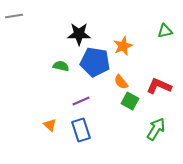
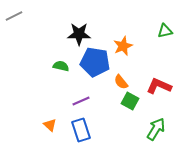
gray line: rotated 18 degrees counterclockwise
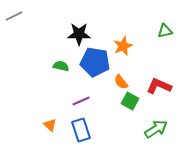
green arrow: rotated 25 degrees clockwise
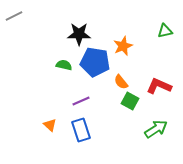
green semicircle: moved 3 px right, 1 px up
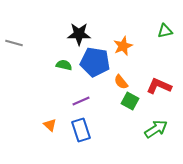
gray line: moved 27 px down; rotated 42 degrees clockwise
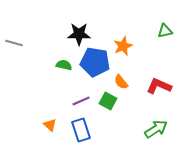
green square: moved 22 px left
